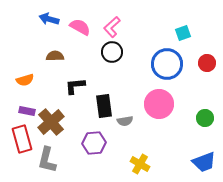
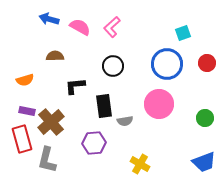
black circle: moved 1 px right, 14 px down
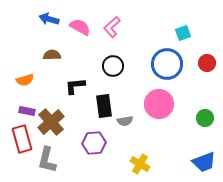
brown semicircle: moved 3 px left, 1 px up
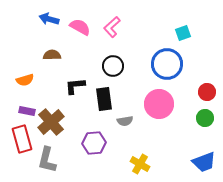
red circle: moved 29 px down
black rectangle: moved 7 px up
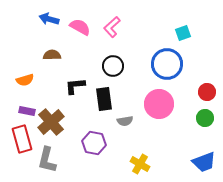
purple hexagon: rotated 15 degrees clockwise
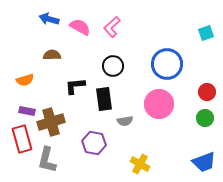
cyan square: moved 23 px right
brown cross: rotated 24 degrees clockwise
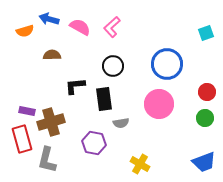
orange semicircle: moved 49 px up
gray semicircle: moved 4 px left, 2 px down
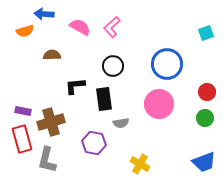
blue arrow: moved 5 px left, 5 px up; rotated 12 degrees counterclockwise
purple rectangle: moved 4 px left
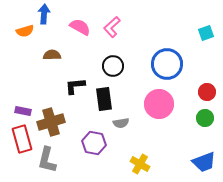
blue arrow: rotated 90 degrees clockwise
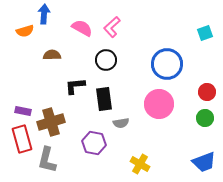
pink semicircle: moved 2 px right, 1 px down
cyan square: moved 1 px left
black circle: moved 7 px left, 6 px up
